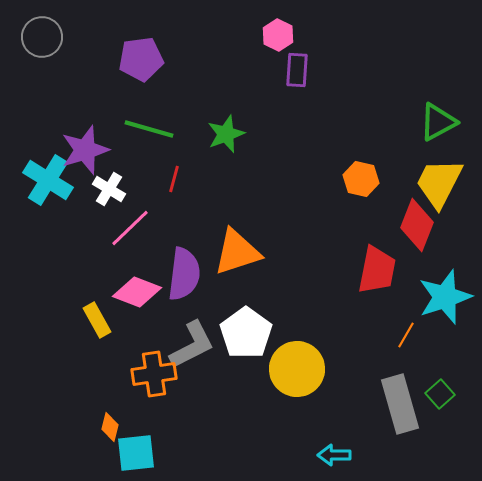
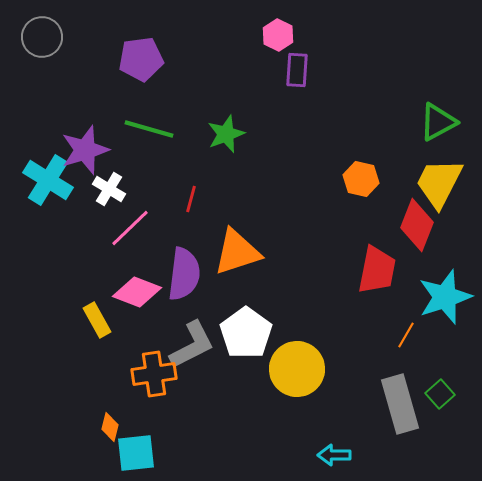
red line: moved 17 px right, 20 px down
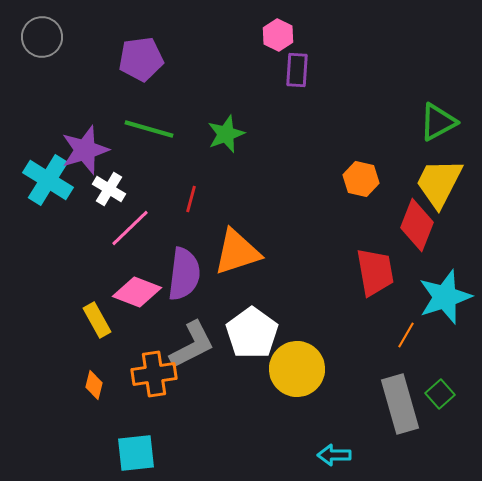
red trapezoid: moved 2 px left, 2 px down; rotated 21 degrees counterclockwise
white pentagon: moved 6 px right
orange diamond: moved 16 px left, 42 px up
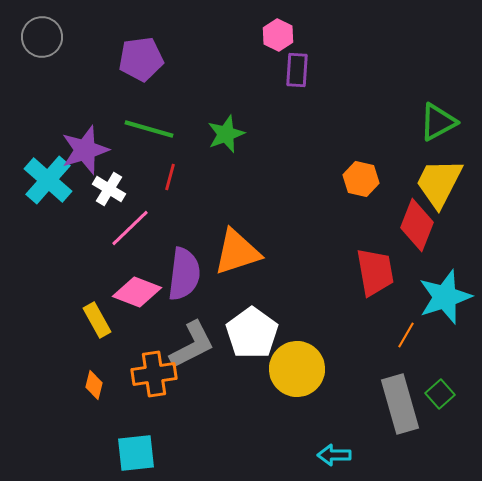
cyan cross: rotated 9 degrees clockwise
red line: moved 21 px left, 22 px up
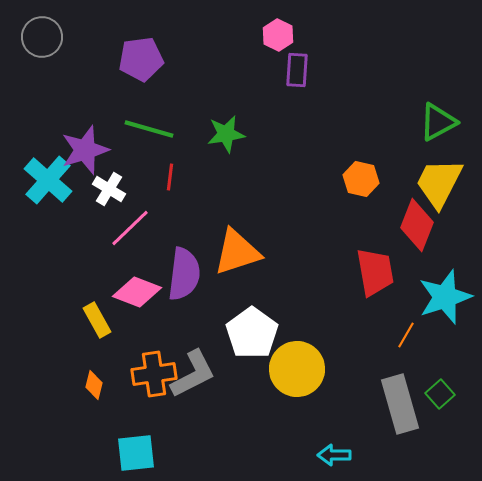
green star: rotated 12 degrees clockwise
red line: rotated 8 degrees counterclockwise
gray L-shape: moved 1 px right, 29 px down
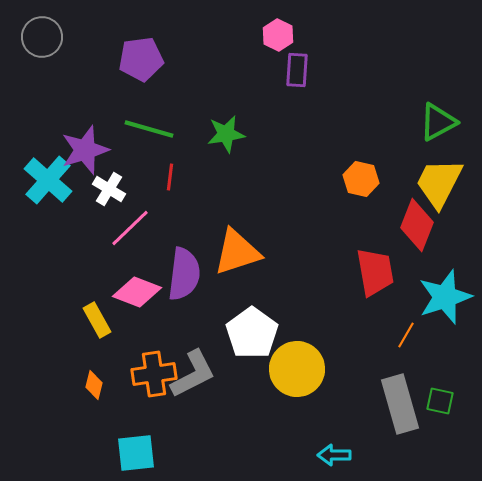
green square: moved 7 px down; rotated 36 degrees counterclockwise
